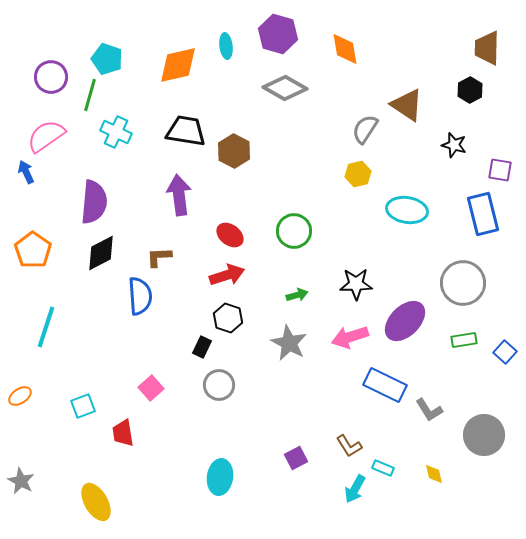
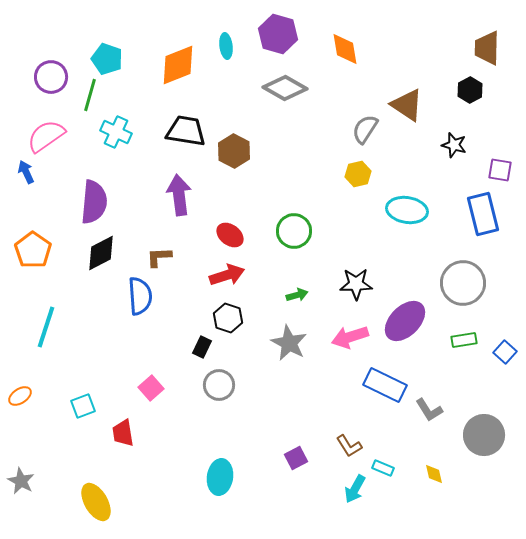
orange diamond at (178, 65): rotated 9 degrees counterclockwise
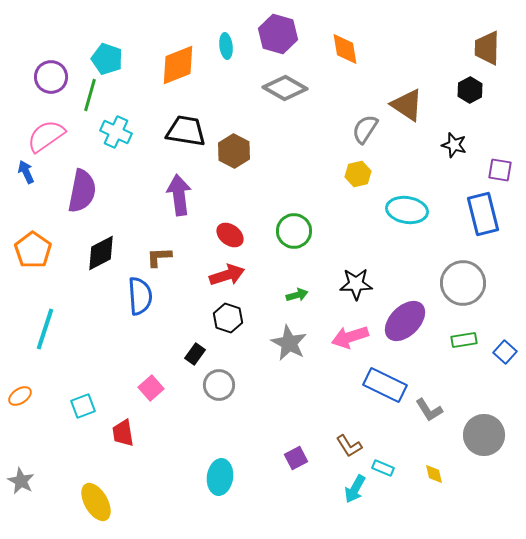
purple semicircle at (94, 202): moved 12 px left, 11 px up; rotated 6 degrees clockwise
cyan line at (46, 327): moved 1 px left, 2 px down
black rectangle at (202, 347): moved 7 px left, 7 px down; rotated 10 degrees clockwise
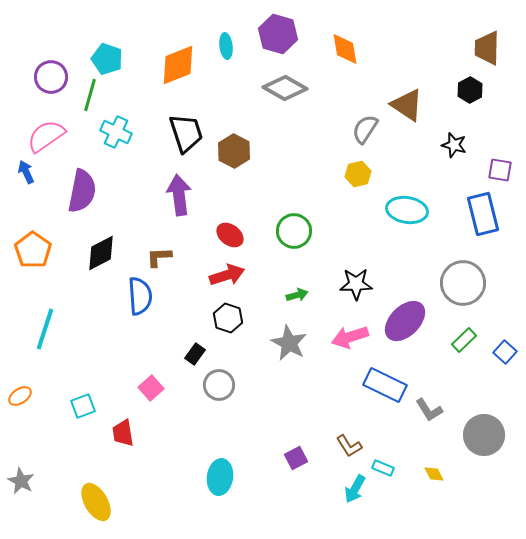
black trapezoid at (186, 131): moved 2 px down; rotated 63 degrees clockwise
green rectangle at (464, 340): rotated 35 degrees counterclockwise
yellow diamond at (434, 474): rotated 15 degrees counterclockwise
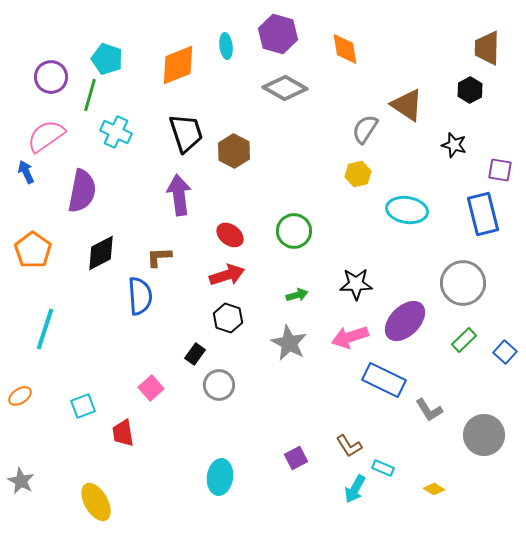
blue rectangle at (385, 385): moved 1 px left, 5 px up
yellow diamond at (434, 474): moved 15 px down; rotated 30 degrees counterclockwise
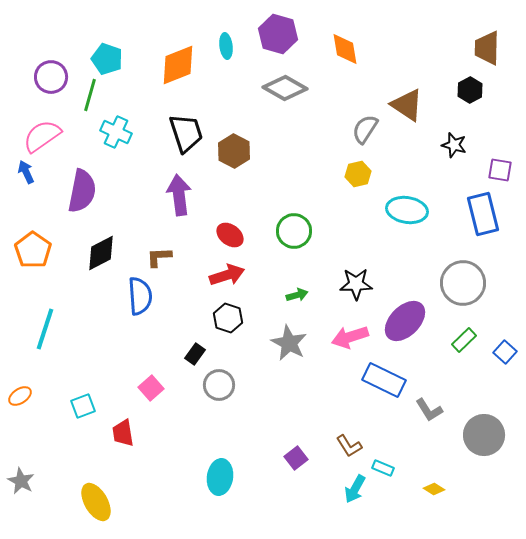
pink semicircle at (46, 136): moved 4 px left
purple square at (296, 458): rotated 10 degrees counterclockwise
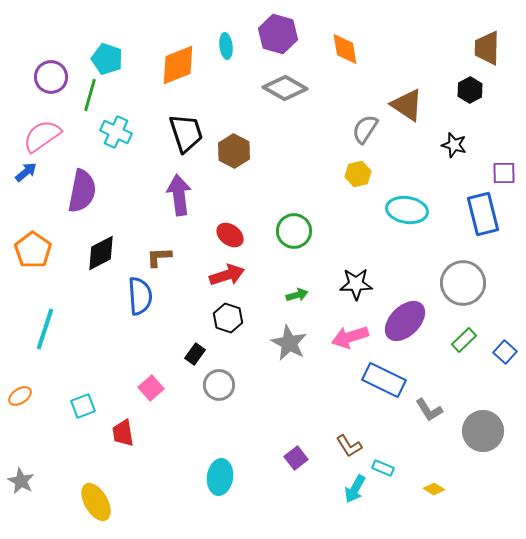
purple square at (500, 170): moved 4 px right, 3 px down; rotated 10 degrees counterclockwise
blue arrow at (26, 172): rotated 75 degrees clockwise
gray circle at (484, 435): moved 1 px left, 4 px up
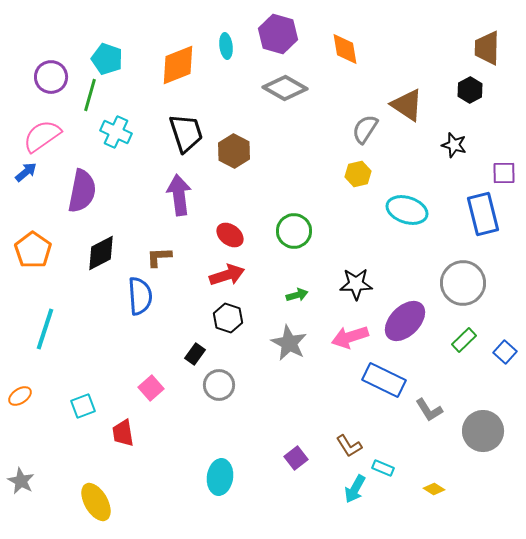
cyan ellipse at (407, 210): rotated 9 degrees clockwise
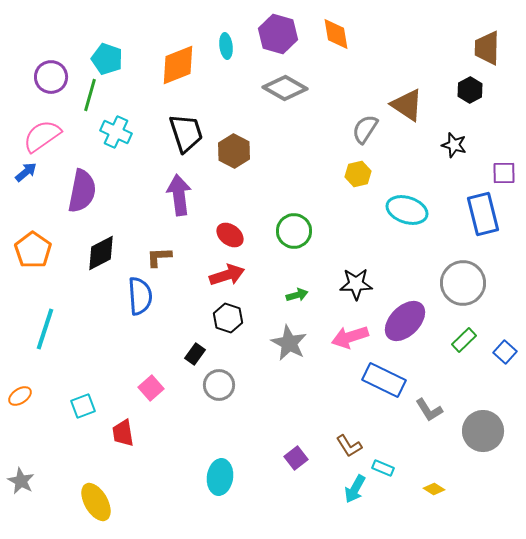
orange diamond at (345, 49): moved 9 px left, 15 px up
